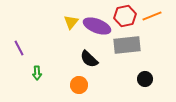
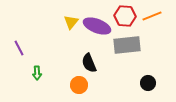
red hexagon: rotated 15 degrees clockwise
black semicircle: moved 4 px down; rotated 24 degrees clockwise
black circle: moved 3 px right, 4 px down
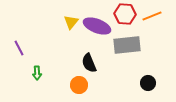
red hexagon: moved 2 px up
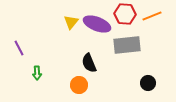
purple ellipse: moved 2 px up
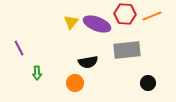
gray rectangle: moved 5 px down
black semicircle: moved 1 px left, 1 px up; rotated 78 degrees counterclockwise
orange circle: moved 4 px left, 2 px up
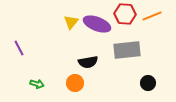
green arrow: moved 11 px down; rotated 72 degrees counterclockwise
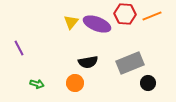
gray rectangle: moved 3 px right, 13 px down; rotated 16 degrees counterclockwise
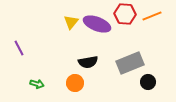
black circle: moved 1 px up
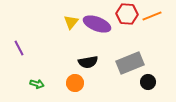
red hexagon: moved 2 px right
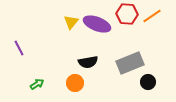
orange line: rotated 12 degrees counterclockwise
green arrow: rotated 48 degrees counterclockwise
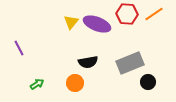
orange line: moved 2 px right, 2 px up
